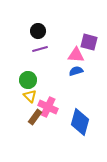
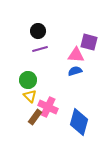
blue semicircle: moved 1 px left
blue diamond: moved 1 px left
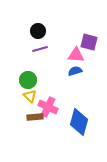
brown rectangle: rotated 49 degrees clockwise
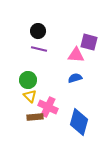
purple line: moved 1 px left; rotated 28 degrees clockwise
blue semicircle: moved 7 px down
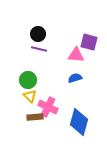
black circle: moved 3 px down
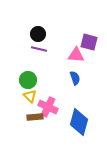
blue semicircle: rotated 88 degrees clockwise
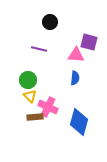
black circle: moved 12 px right, 12 px up
blue semicircle: rotated 24 degrees clockwise
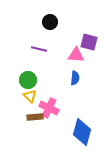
pink cross: moved 1 px right, 1 px down
blue diamond: moved 3 px right, 10 px down
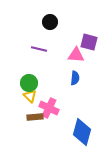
green circle: moved 1 px right, 3 px down
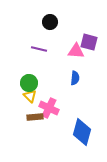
pink triangle: moved 4 px up
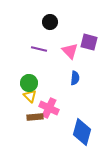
pink triangle: moved 6 px left; rotated 42 degrees clockwise
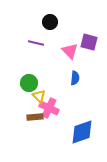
purple line: moved 3 px left, 6 px up
yellow triangle: moved 9 px right
blue diamond: rotated 56 degrees clockwise
